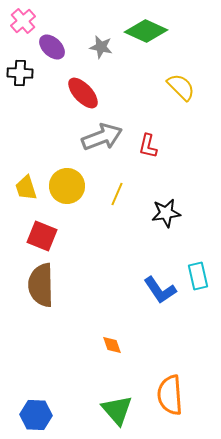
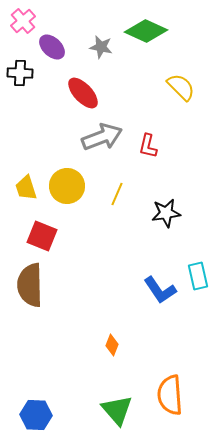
brown semicircle: moved 11 px left
orange diamond: rotated 40 degrees clockwise
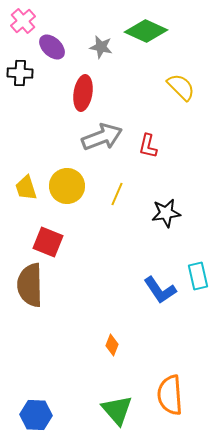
red ellipse: rotated 52 degrees clockwise
red square: moved 6 px right, 6 px down
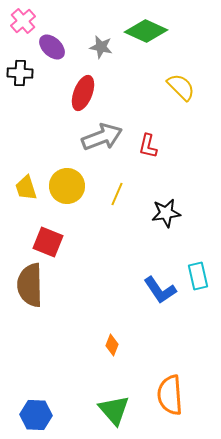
red ellipse: rotated 12 degrees clockwise
green triangle: moved 3 px left
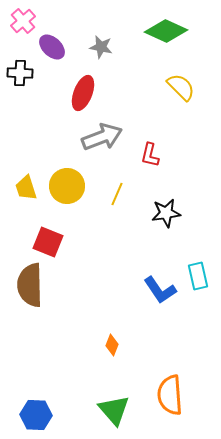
green diamond: moved 20 px right
red L-shape: moved 2 px right, 9 px down
